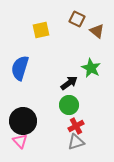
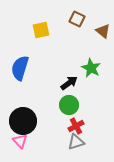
brown triangle: moved 6 px right
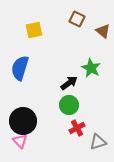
yellow square: moved 7 px left
red cross: moved 1 px right, 2 px down
gray triangle: moved 22 px right
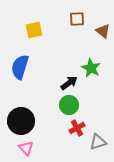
brown square: rotated 28 degrees counterclockwise
blue semicircle: moved 1 px up
black circle: moved 2 px left
pink triangle: moved 6 px right, 7 px down
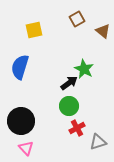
brown square: rotated 28 degrees counterclockwise
green star: moved 7 px left, 1 px down
green circle: moved 1 px down
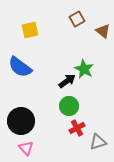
yellow square: moved 4 px left
blue semicircle: rotated 70 degrees counterclockwise
black arrow: moved 2 px left, 2 px up
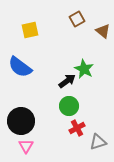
pink triangle: moved 2 px up; rotated 14 degrees clockwise
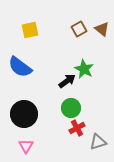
brown square: moved 2 px right, 10 px down
brown triangle: moved 1 px left, 2 px up
green circle: moved 2 px right, 2 px down
black circle: moved 3 px right, 7 px up
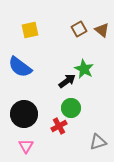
brown triangle: moved 1 px down
red cross: moved 18 px left, 2 px up
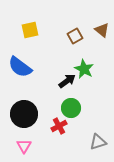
brown square: moved 4 px left, 7 px down
pink triangle: moved 2 px left
